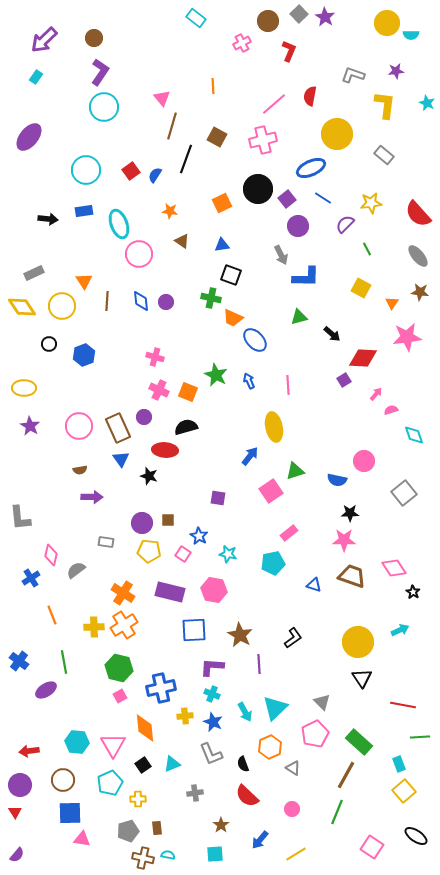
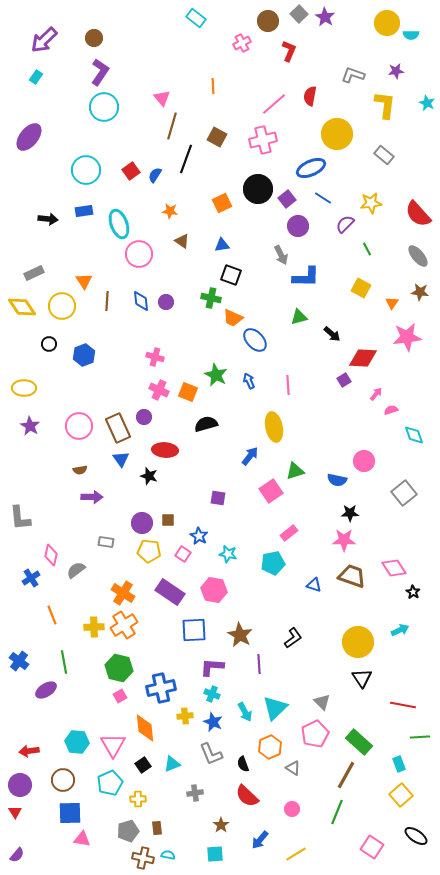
black semicircle at (186, 427): moved 20 px right, 3 px up
purple rectangle at (170, 592): rotated 20 degrees clockwise
yellow square at (404, 791): moved 3 px left, 4 px down
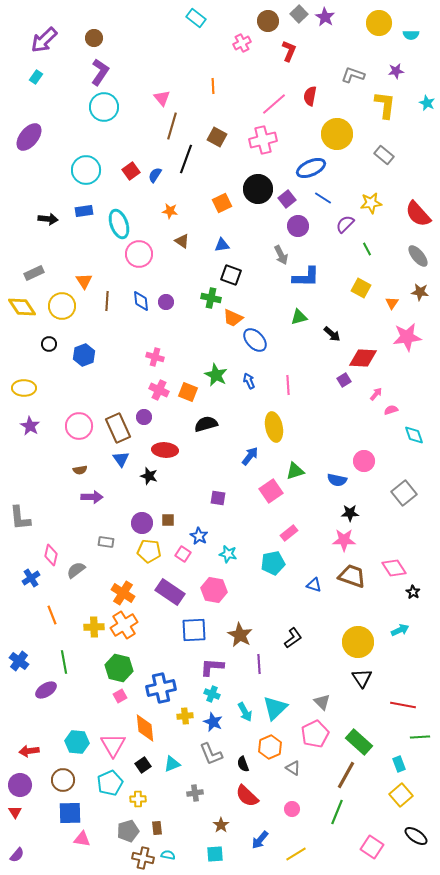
yellow circle at (387, 23): moved 8 px left
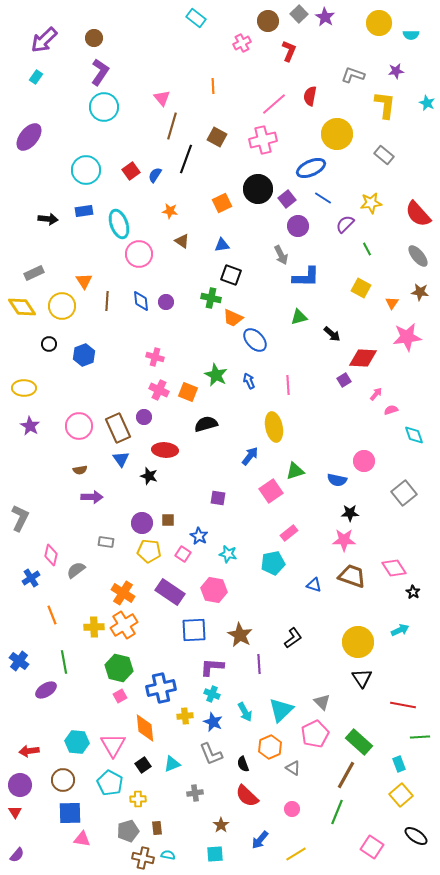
gray L-shape at (20, 518): rotated 148 degrees counterclockwise
cyan triangle at (275, 708): moved 6 px right, 2 px down
cyan pentagon at (110, 783): rotated 20 degrees counterclockwise
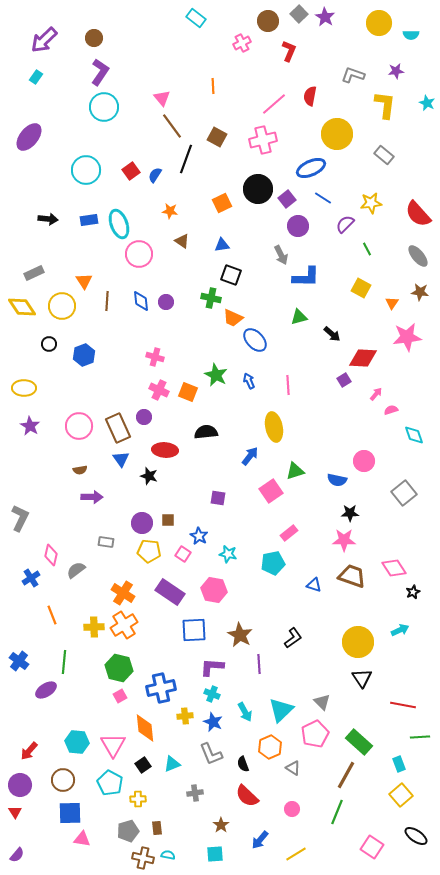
brown line at (172, 126): rotated 52 degrees counterclockwise
blue rectangle at (84, 211): moved 5 px right, 9 px down
black semicircle at (206, 424): moved 8 px down; rotated 10 degrees clockwise
black star at (413, 592): rotated 16 degrees clockwise
green line at (64, 662): rotated 15 degrees clockwise
red arrow at (29, 751): rotated 42 degrees counterclockwise
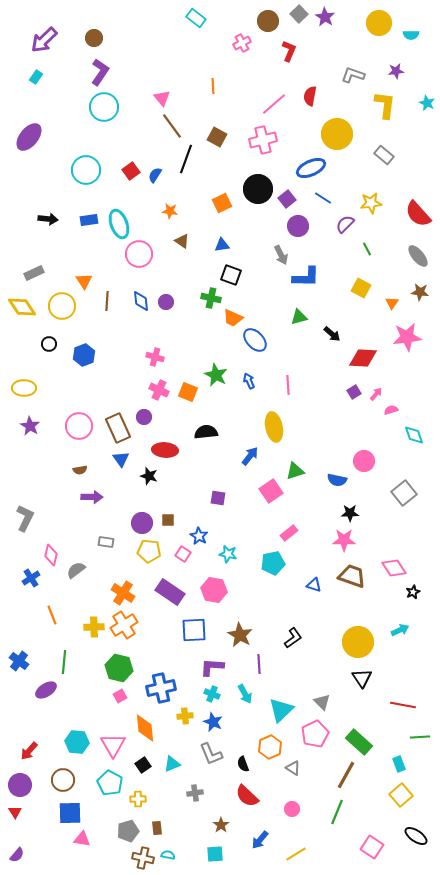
purple square at (344, 380): moved 10 px right, 12 px down
gray L-shape at (20, 518): moved 5 px right
cyan arrow at (245, 712): moved 18 px up
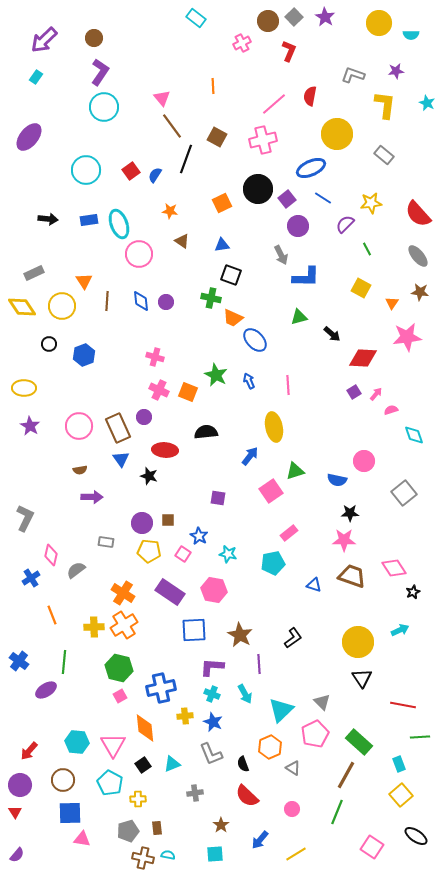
gray square at (299, 14): moved 5 px left, 3 px down
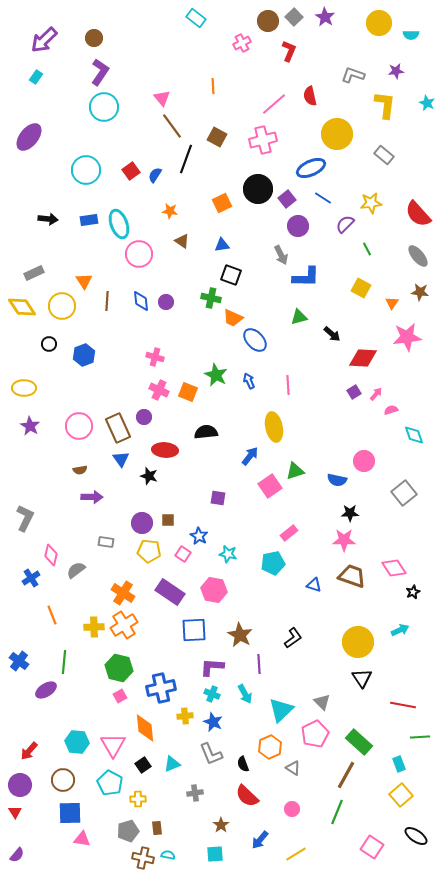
red semicircle at (310, 96): rotated 24 degrees counterclockwise
pink square at (271, 491): moved 1 px left, 5 px up
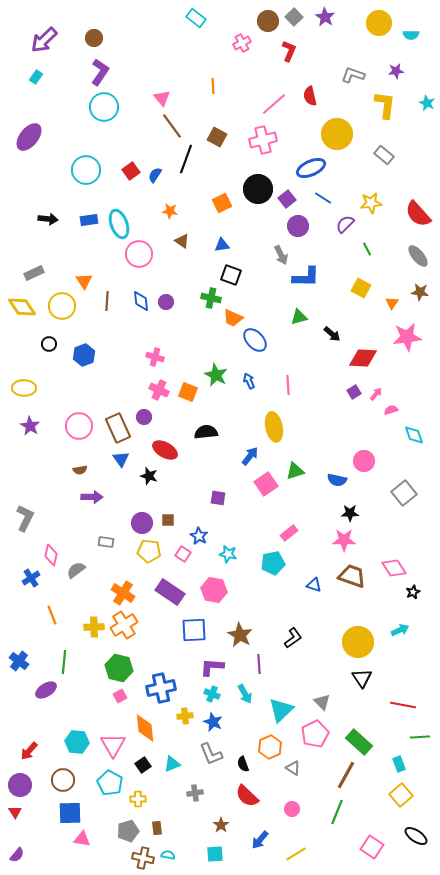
red ellipse at (165, 450): rotated 25 degrees clockwise
pink square at (270, 486): moved 4 px left, 2 px up
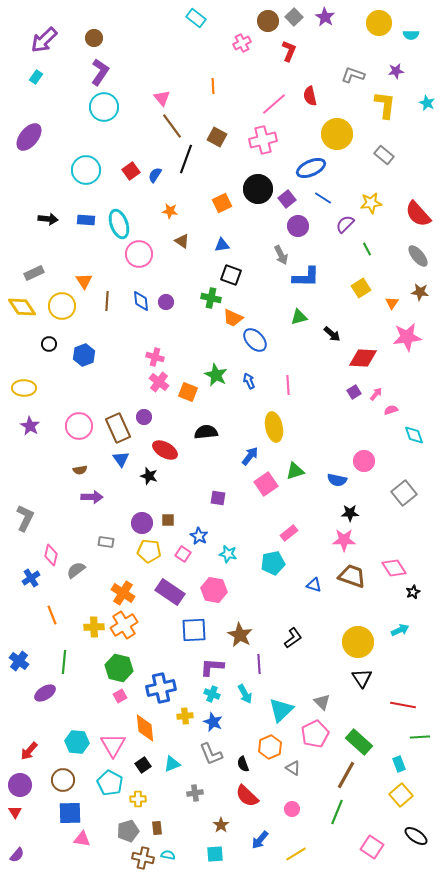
blue rectangle at (89, 220): moved 3 px left; rotated 12 degrees clockwise
yellow square at (361, 288): rotated 30 degrees clockwise
pink cross at (159, 390): moved 8 px up; rotated 12 degrees clockwise
purple ellipse at (46, 690): moved 1 px left, 3 px down
